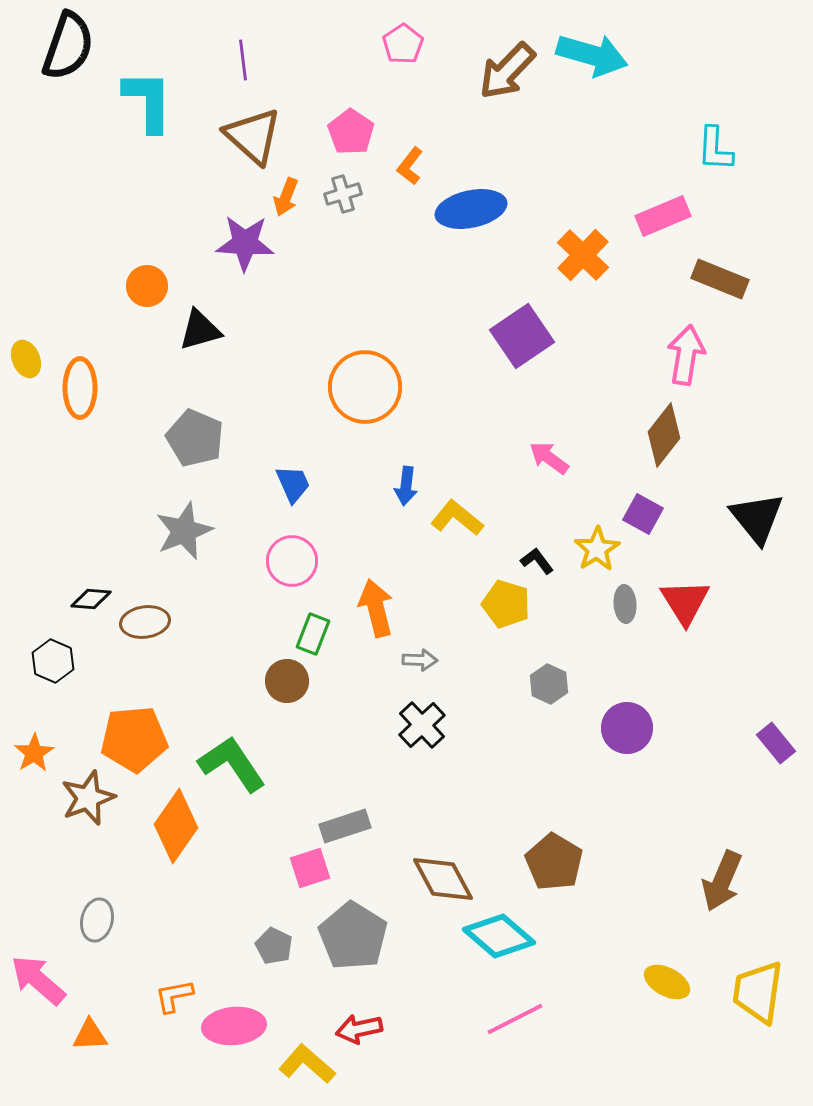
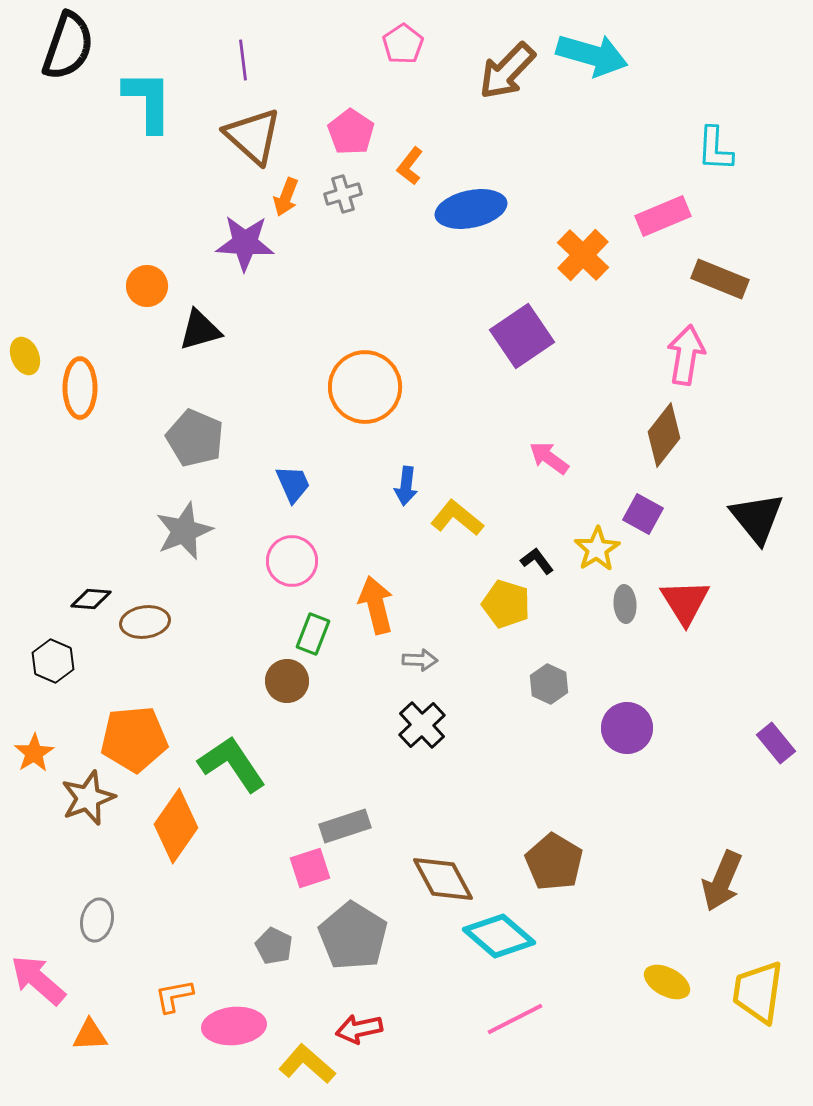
yellow ellipse at (26, 359): moved 1 px left, 3 px up
orange arrow at (376, 608): moved 3 px up
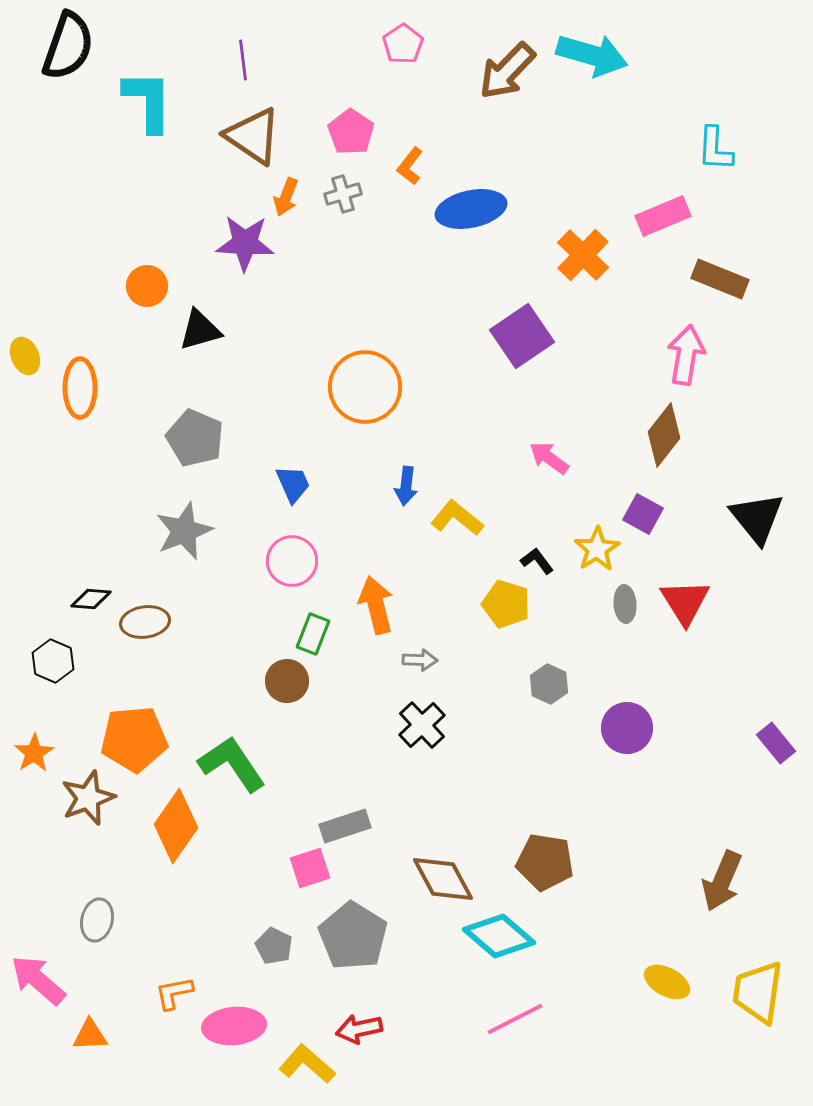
brown triangle at (253, 136): rotated 8 degrees counterclockwise
brown pentagon at (554, 862): moved 9 px left; rotated 22 degrees counterclockwise
orange L-shape at (174, 996): moved 3 px up
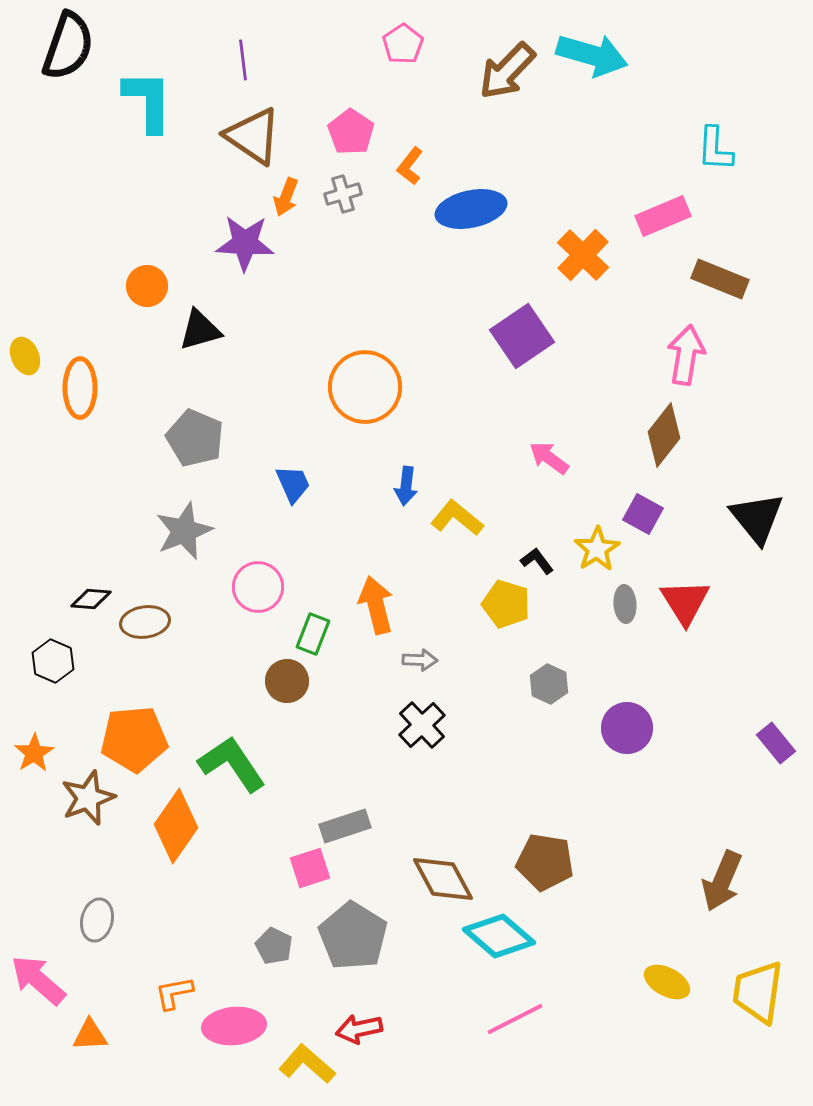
pink circle at (292, 561): moved 34 px left, 26 px down
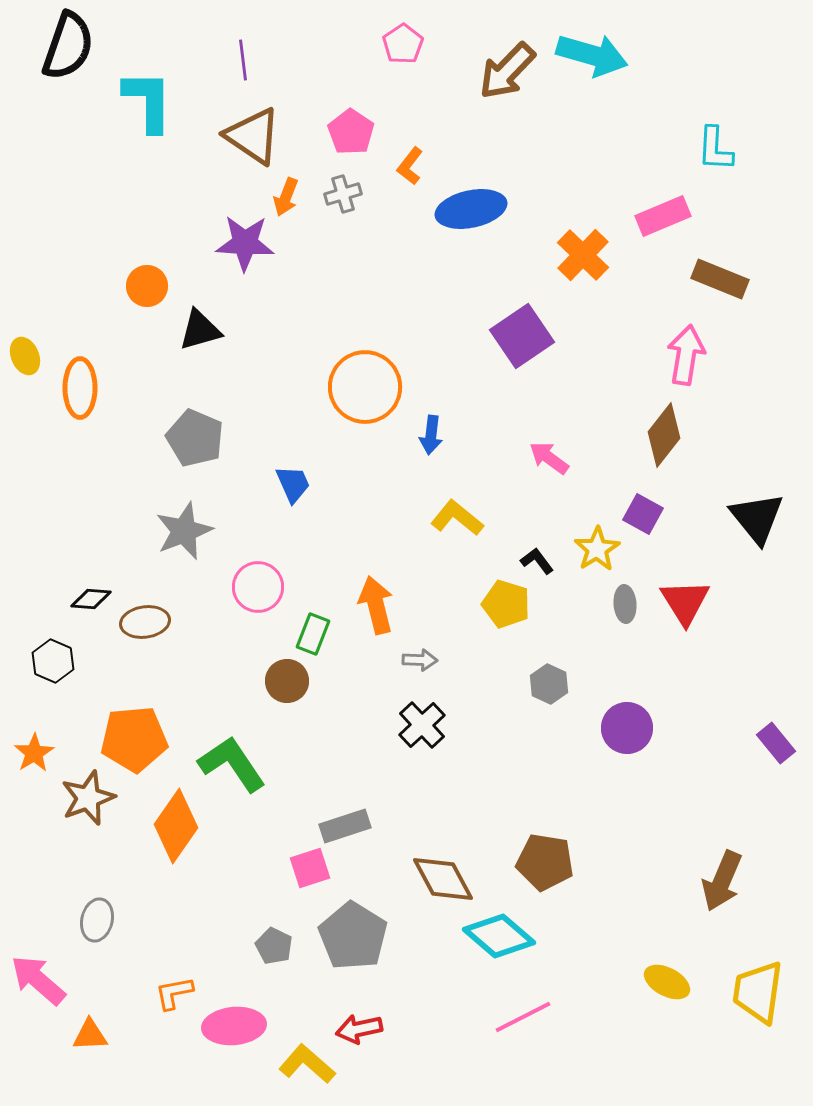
blue arrow at (406, 486): moved 25 px right, 51 px up
pink line at (515, 1019): moved 8 px right, 2 px up
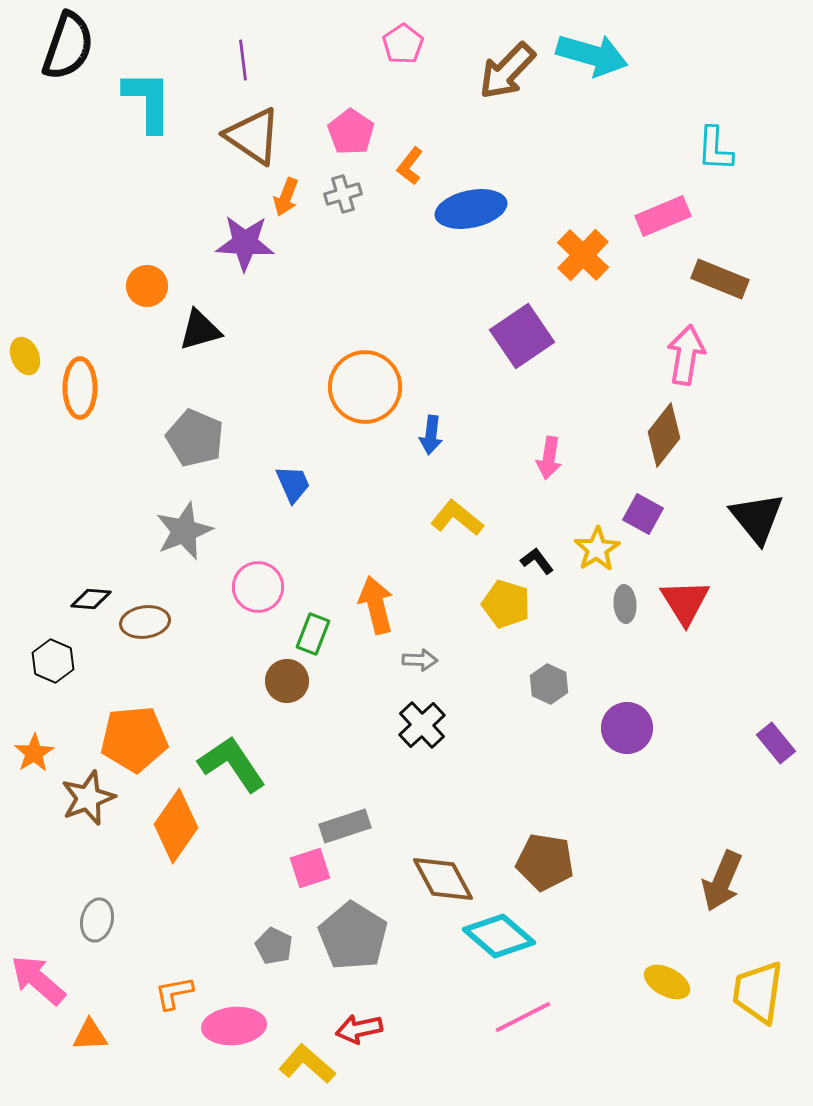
pink arrow at (549, 458): rotated 117 degrees counterclockwise
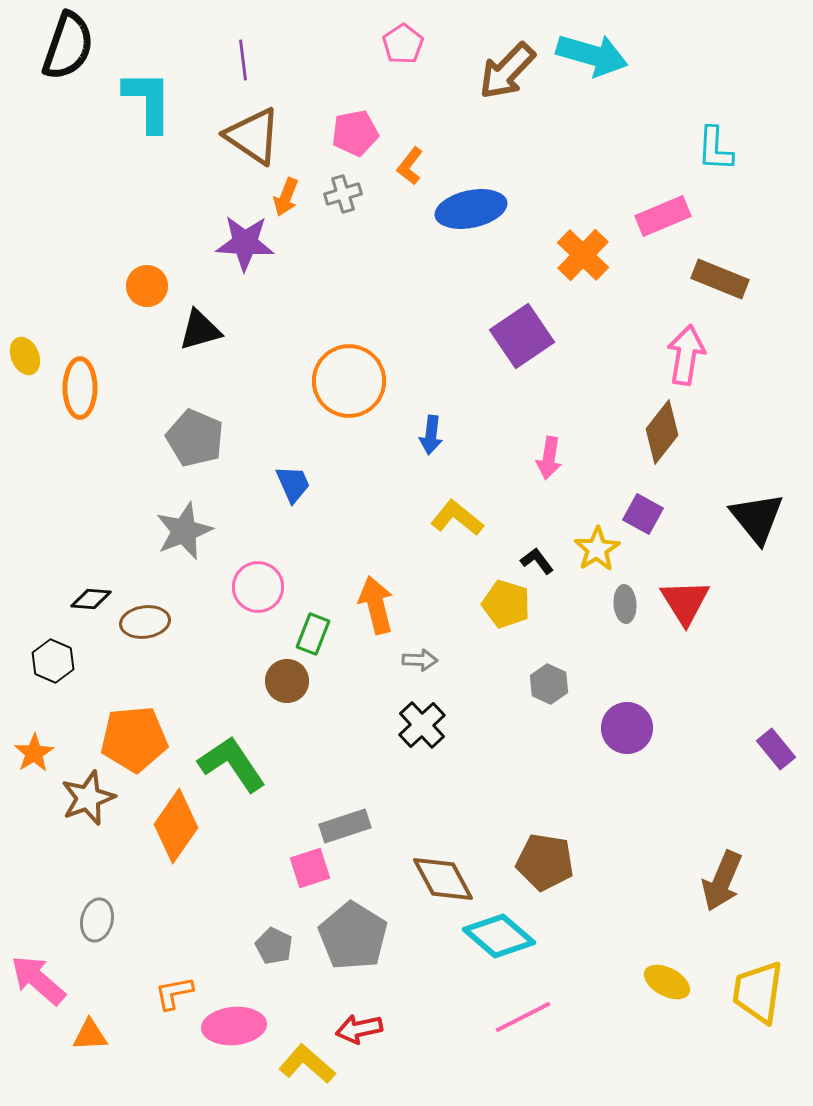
pink pentagon at (351, 132): moved 4 px right, 1 px down; rotated 27 degrees clockwise
orange circle at (365, 387): moved 16 px left, 6 px up
brown diamond at (664, 435): moved 2 px left, 3 px up
purple rectangle at (776, 743): moved 6 px down
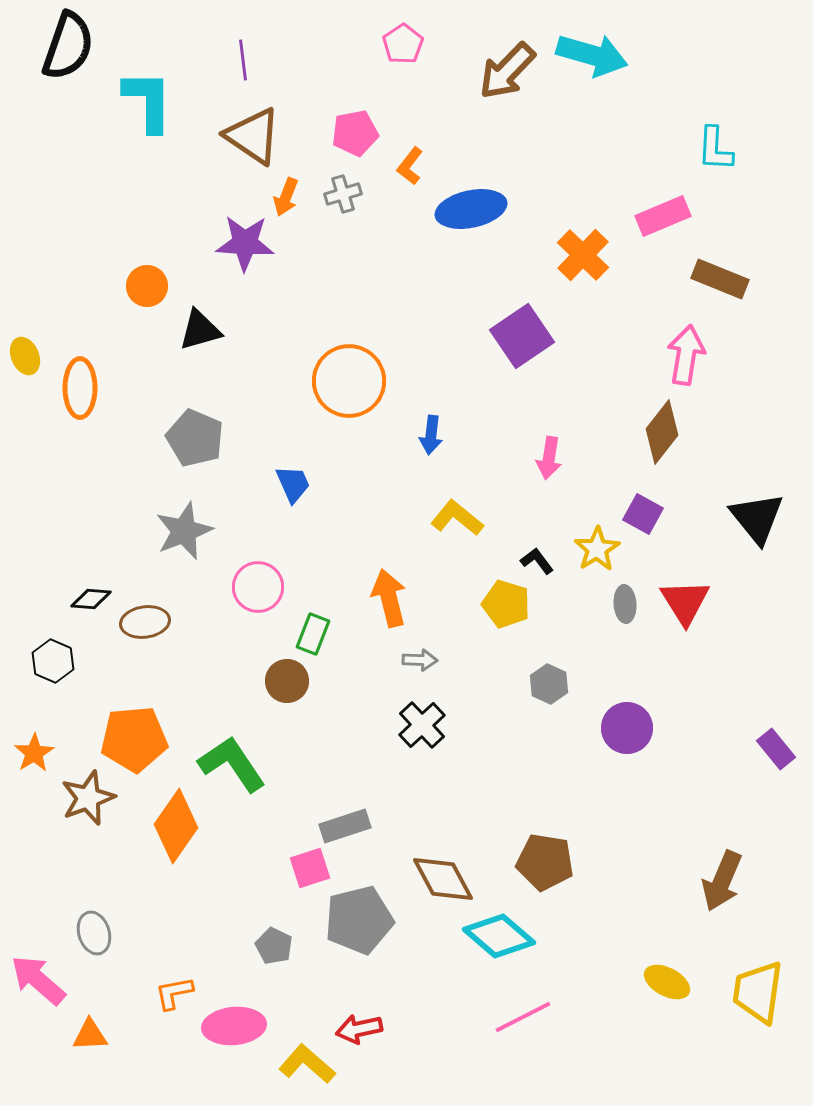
orange arrow at (376, 605): moved 13 px right, 7 px up
gray ellipse at (97, 920): moved 3 px left, 13 px down; rotated 30 degrees counterclockwise
gray pentagon at (353, 936): moved 6 px right, 16 px up; rotated 26 degrees clockwise
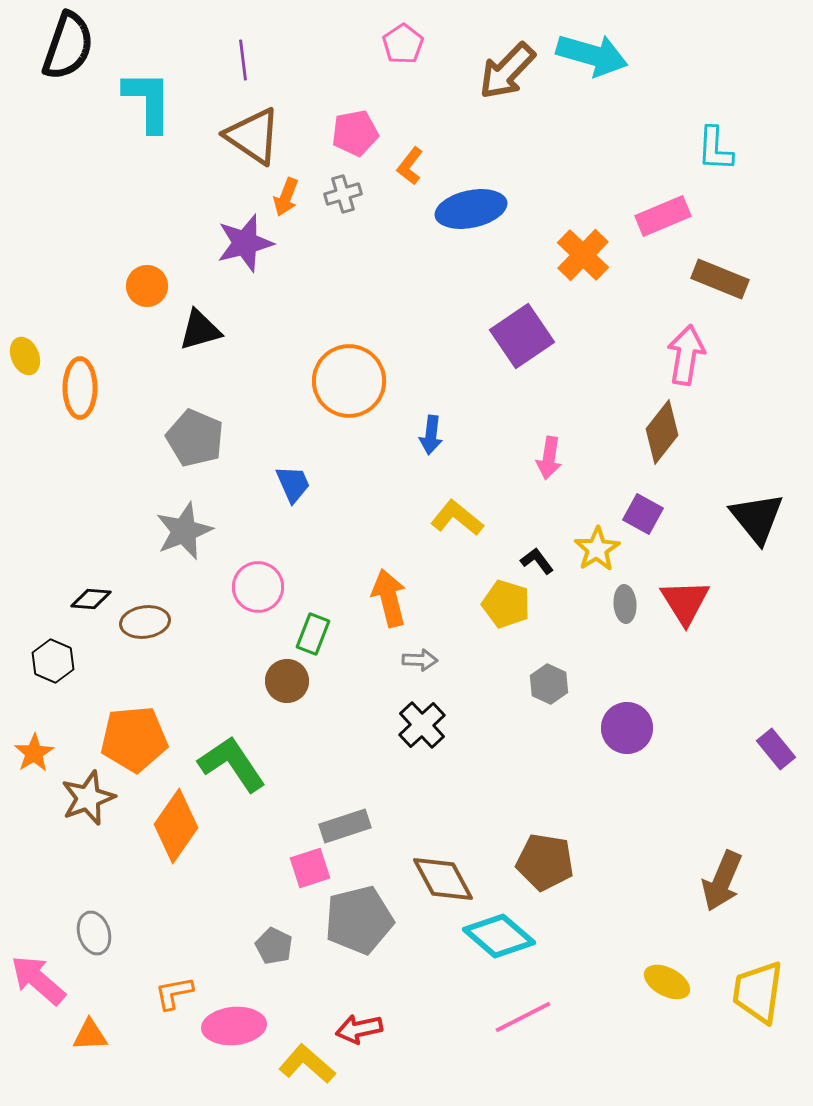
purple star at (245, 243): rotated 18 degrees counterclockwise
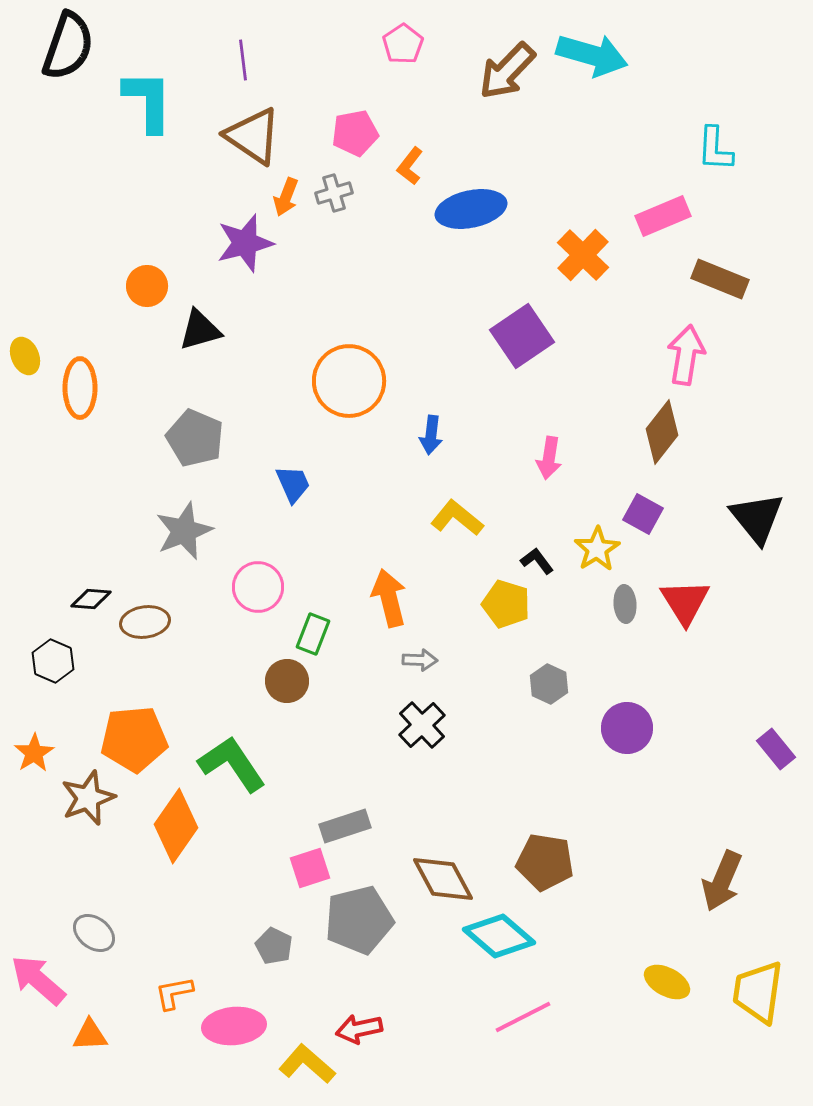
gray cross at (343, 194): moved 9 px left, 1 px up
gray ellipse at (94, 933): rotated 36 degrees counterclockwise
